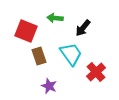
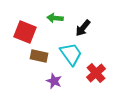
red square: moved 1 px left, 1 px down
brown rectangle: rotated 60 degrees counterclockwise
red cross: moved 1 px down
purple star: moved 5 px right, 5 px up
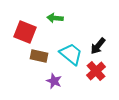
black arrow: moved 15 px right, 18 px down
cyan trapezoid: rotated 15 degrees counterclockwise
red cross: moved 2 px up
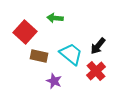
red square: rotated 20 degrees clockwise
